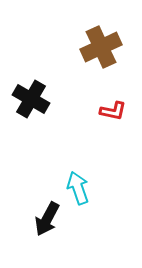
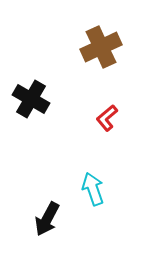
red L-shape: moved 6 px left, 7 px down; rotated 128 degrees clockwise
cyan arrow: moved 15 px right, 1 px down
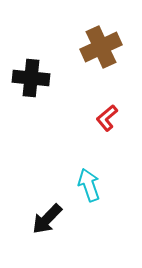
black cross: moved 21 px up; rotated 24 degrees counterclockwise
cyan arrow: moved 4 px left, 4 px up
black arrow: rotated 16 degrees clockwise
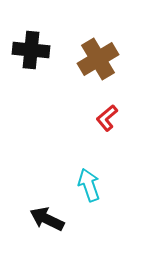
brown cross: moved 3 px left, 12 px down; rotated 6 degrees counterclockwise
black cross: moved 28 px up
black arrow: rotated 72 degrees clockwise
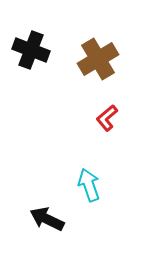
black cross: rotated 15 degrees clockwise
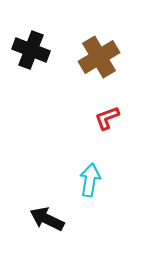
brown cross: moved 1 px right, 2 px up
red L-shape: rotated 20 degrees clockwise
cyan arrow: moved 1 px right, 5 px up; rotated 28 degrees clockwise
